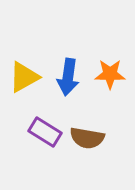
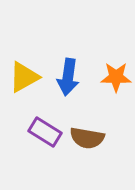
orange star: moved 6 px right, 3 px down
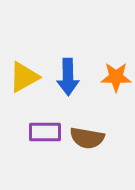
blue arrow: rotated 9 degrees counterclockwise
purple rectangle: rotated 32 degrees counterclockwise
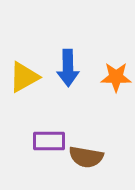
blue arrow: moved 9 px up
purple rectangle: moved 4 px right, 9 px down
brown semicircle: moved 1 px left, 19 px down
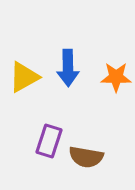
purple rectangle: rotated 72 degrees counterclockwise
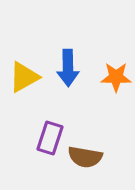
purple rectangle: moved 1 px right, 3 px up
brown semicircle: moved 1 px left
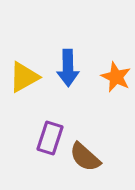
orange star: rotated 24 degrees clockwise
brown semicircle: rotated 32 degrees clockwise
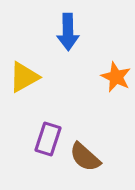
blue arrow: moved 36 px up
purple rectangle: moved 2 px left, 1 px down
